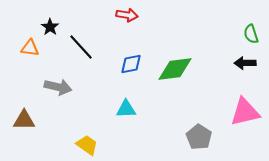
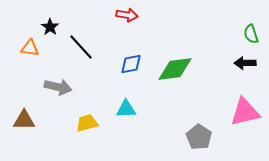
yellow trapezoid: moved 22 px up; rotated 50 degrees counterclockwise
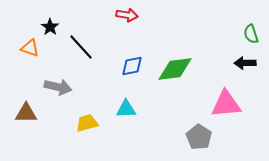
orange triangle: rotated 12 degrees clockwise
blue diamond: moved 1 px right, 2 px down
pink triangle: moved 19 px left, 8 px up; rotated 8 degrees clockwise
brown triangle: moved 2 px right, 7 px up
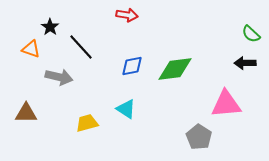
green semicircle: rotated 30 degrees counterclockwise
orange triangle: moved 1 px right, 1 px down
gray arrow: moved 1 px right, 10 px up
cyan triangle: rotated 35 degrees clockwise
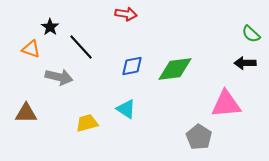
red arrow: moved 1 px left, 1 px up
